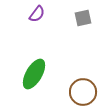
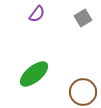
gray square: rotated 18 degrees counterclockwise
green ellipse: rotated 20 degrees clockwise
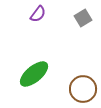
purple semicircle: moved 1 px right
brown circle: moved 3 px up
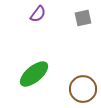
gray square: rotated 18 degrees clockwise
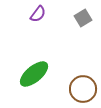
gray square: rotated 18 degrees counterclockwise
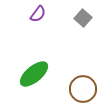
gray square: rotated 18 degrees counterclockwise
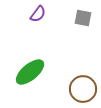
gray square: rotated 30 degrees counterclockwise
green ellipse: moved 4 px left, 2 px up
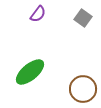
gray square: rotated 24 degrees clockwise
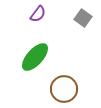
green ellipse: moved 5 px right, 15 px up; rotated 8 degrees counterclockwise
brown circle: moved 19 px left
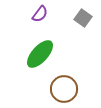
purple semicircle: moved 2 px right
green ellipse: moved 5 px right, 3 px up
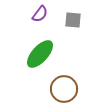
gray square: moved 10 px left, 2 px down; rotated 30 degrees counterclockwise
